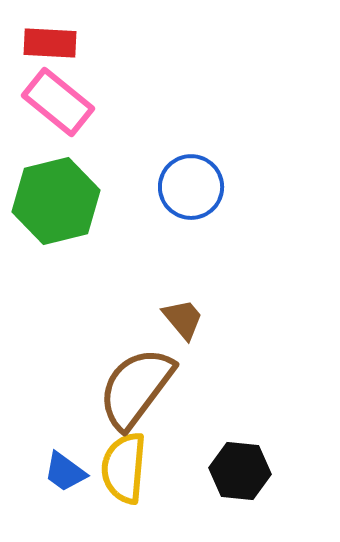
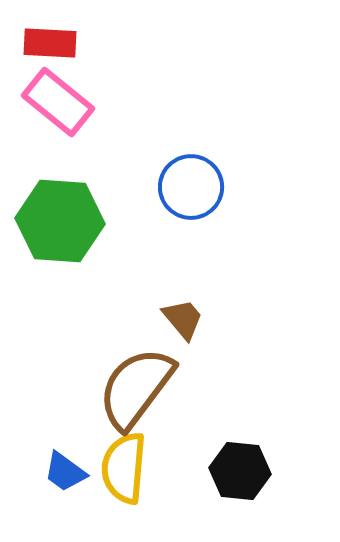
green hexagon: moved 4 px right, 20 px down; rotated 18 degrees clockwise
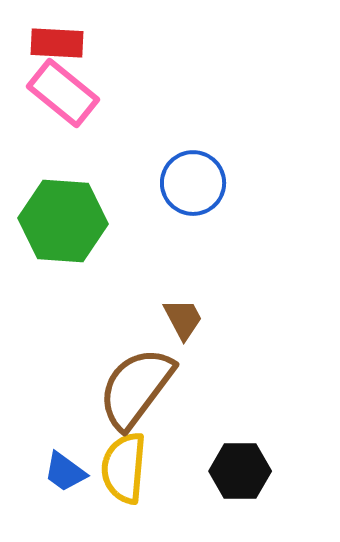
red rectangle: moved 7 px right
pink rectangle: moved 5 px right, 9 px up
blue circle: moved 2 px right, 4 px up
green hexagon: moved 3 px right
brown trapezoid: rotated 12 degrees clockwise
black hexagon: rotated 6 degrees counterclockwise
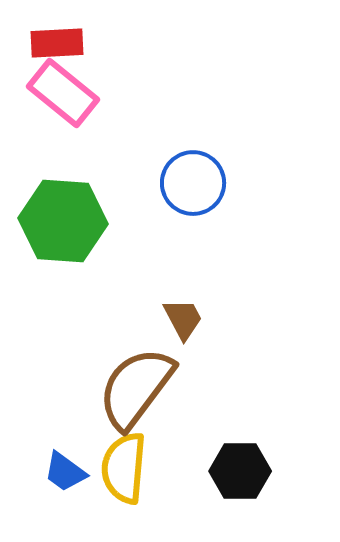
red rectangle: rotated 6 degrees counterclockwise
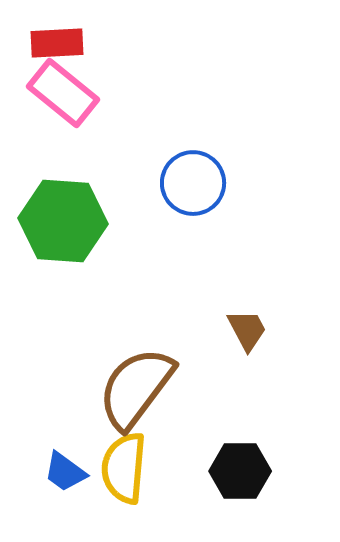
brown trapezoid: moved 64 px right, 11 px down
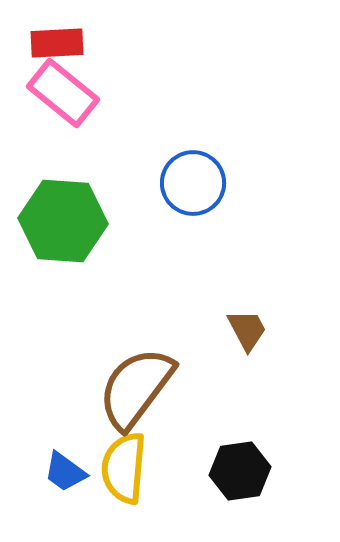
black hexagon: rotated 8 degrees counterclockwise
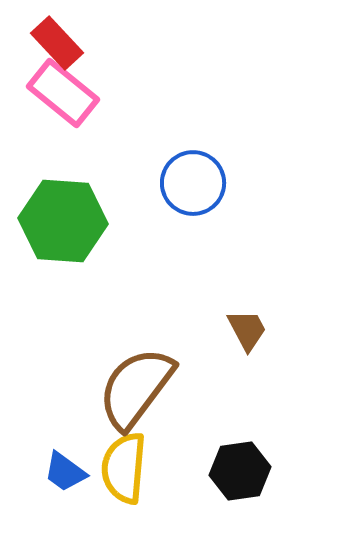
red rectangle: rotated 50 degrees clockwise
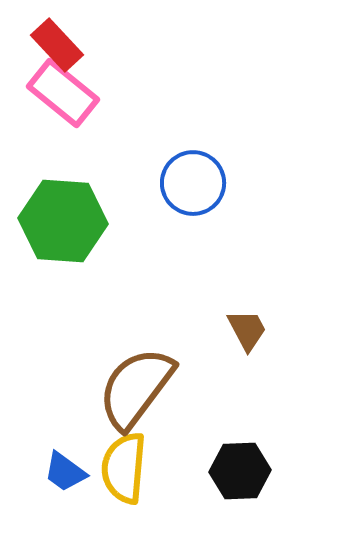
red rectangle: moved 2 px down
black hexagon: rotated 6 degrees clockwise
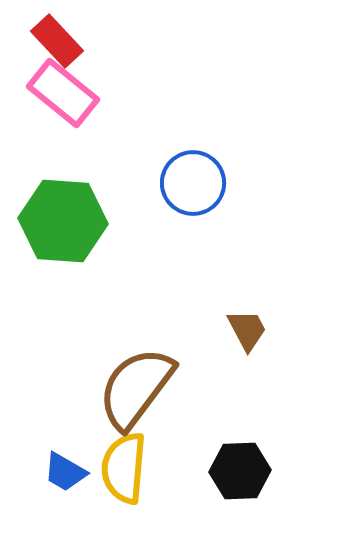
red rectangle: moved 4 px up
blue trapezoid: rotated 6 degrees counterclockwise
